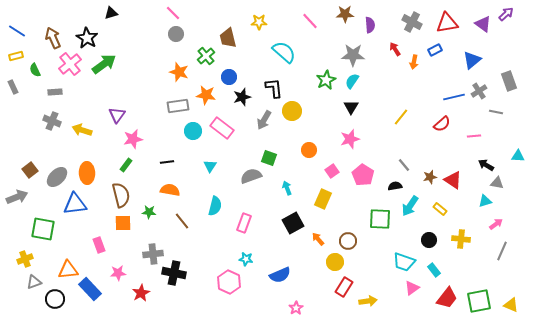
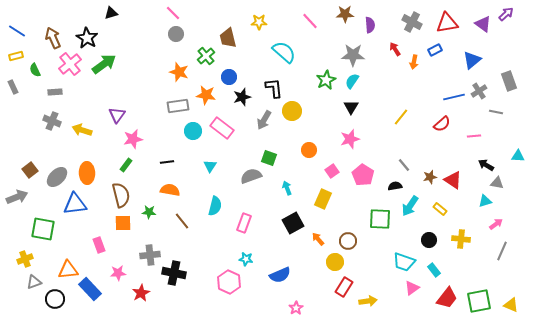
gray cross at (153, 254): moved 3 px left, 1 px down
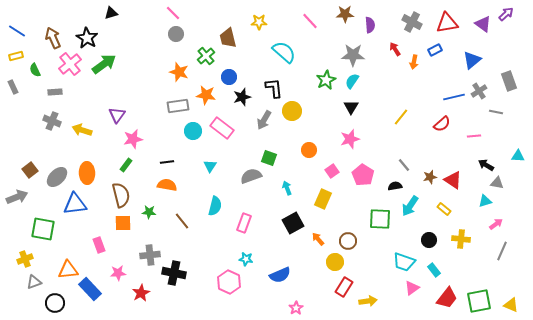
orange semicircle at (170, 190): moved 3 px left, 5 px up
yellow rectangle at (440, 209): moved 4 px right
black circle at (55, 299): moved 4 px down
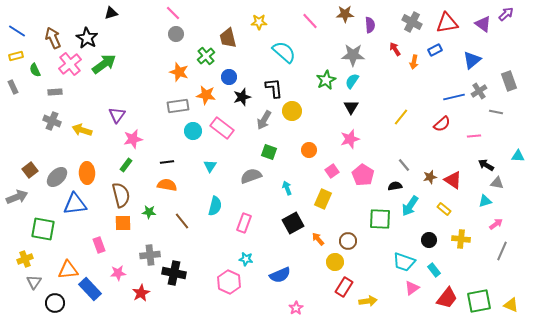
green square at (269, 158): moved 6 px up
gray triangle at (34, 282): rotated 35 degrees counterclockwise
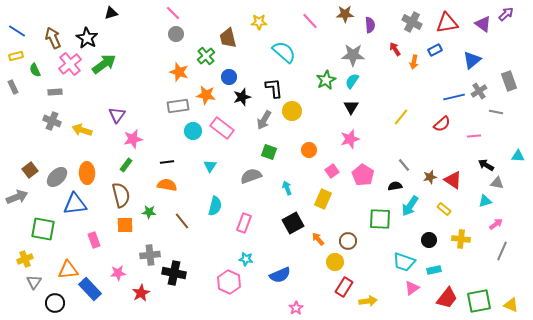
orange square at (123, 223): moved 2 px right, 2 px down
pink rectangle at (99, 245): moved 5 px left, 5 px up
cyan rectangle at (434, 270): rotated 64 degrees counterclockwise
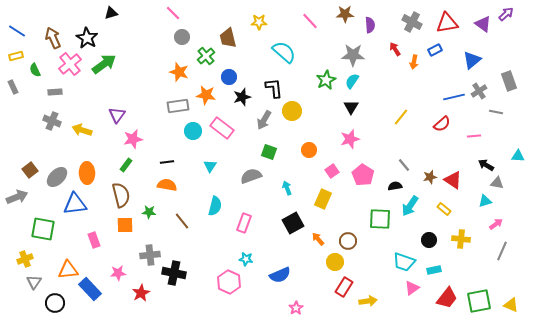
gray circle at (176, 34): moved 6 px right, 3 px down
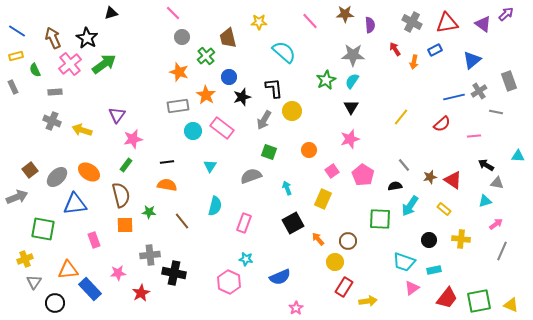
orange star at (206, 95): rotated 24 degrees clockwise
orange ellipse at (87, 173): moved 2 px right, 1 px up; rotated 55 degrees counterclockwise
blue semicircle at (280, 275): moved 2 px down
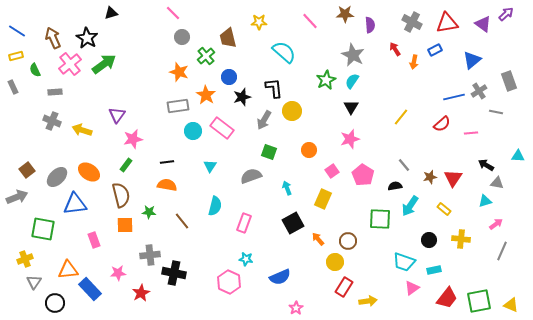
gray star at (353, 55): rotated 25 degrees clockwise
pink line at (474, 136): moved 3 px left, 3 px up
brown square at (30, 170): moved 3 px left
red triangle at (453, 180): moved 2 px up; rotated 30 degrees clockwise
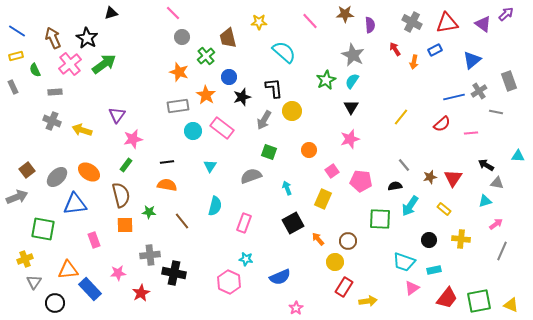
pink pentagon at (363, 175): moved 2 px left, 6 px down; rotated 25 degrees counterclockwise
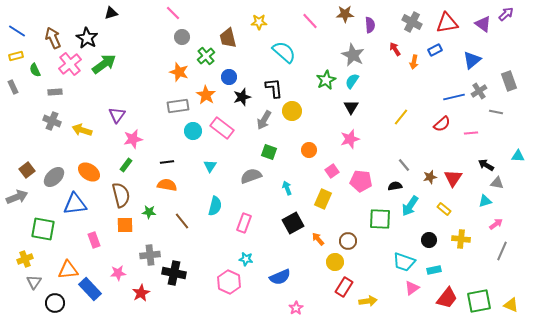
gray ellipse at (57, 177): moved 3 px left
